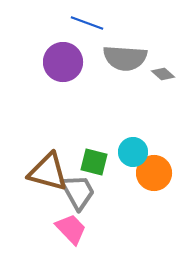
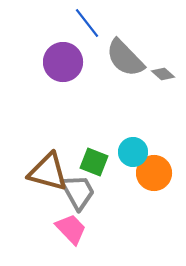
blue line: rotated 32 degrees clockwise
gray semicircle: rotated 42 degrees clockwise
green square: rotated 8 degrees clockwise
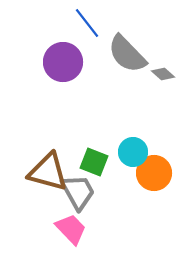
gray semicircle: moved 2 px right, 4 px up
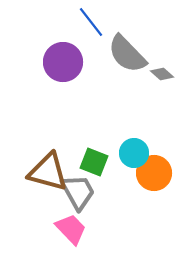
blue line: moved 4 px right, 1 px up
gray diamond: moved 1 px left
cyan circle: moved 1 px right, 1 px down
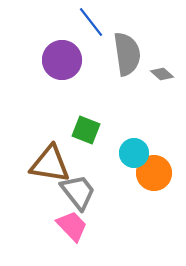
gray semicircle: rotated 144 degrees counterclockwise
purple circle: moved 1 px left, 2 px up
green square: moved 8 px left, 32 px up
brown triangle: moved 2 px right, 8 px up; rotated 6 degrees counterclockwise
gray trapezoid: rotated 9 degrees counterclockwise
pink trapezoid: moved 1 px right, 3 px up
